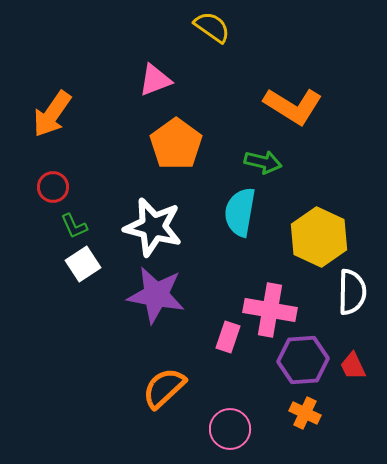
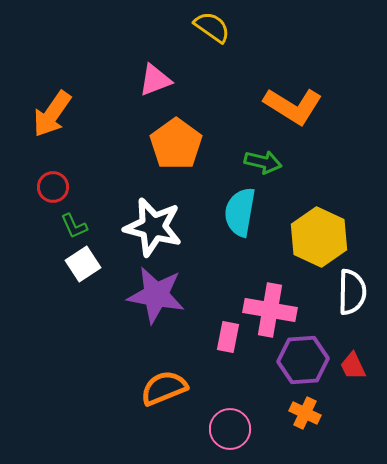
pink rectangle: rotated 8 degrees counterclockwise
orange semicircle: rotated 21 degrees clockwise
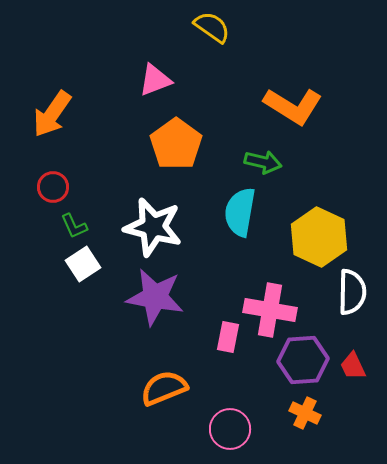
purple star: moved 1 px left, 2 px down
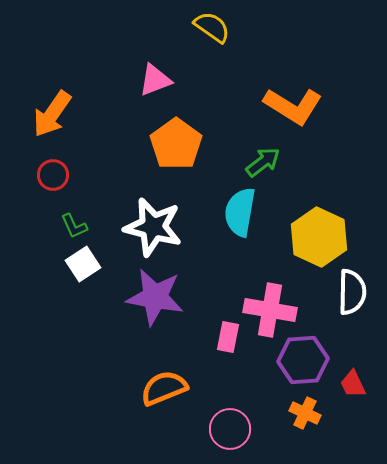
green arrow: rotated 51 degrees counterclockwise
red circle: moved 12 px up
red trapezoid: moved 18 px down
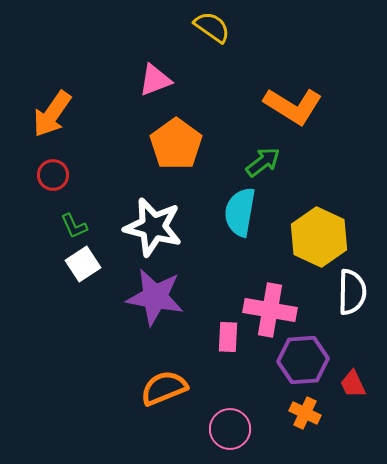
pink rectangle: rotated 8 degrees counterclockwise
